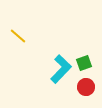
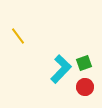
yellow line: rotated 12 degrees clockwise
red circle: moved 1 px left
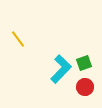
yellow line: moved 3 px down
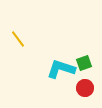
cyan L-shape: rotated 116 degrees counterclockwise
red circle: moved 1 px down
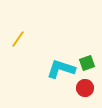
yellow line: rotated 72 degrees clockwise
green square: moved 3 px right
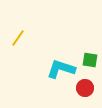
yellow line: moved 1 px up
green square: moved 3 px right, 3 px up; rotated 28 degrees clockwise
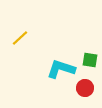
yellow line: moved 2 px right; rotated 12 degrees clockwise
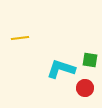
yellow line: rotated 36 degrees clockwise
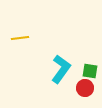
green square: moved 11 px down
cyan L-shape: rotated 108 degrees clockwise
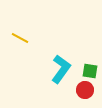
yellow line: rotated 36 degrees clockwise
red circle: moved 2 px down
